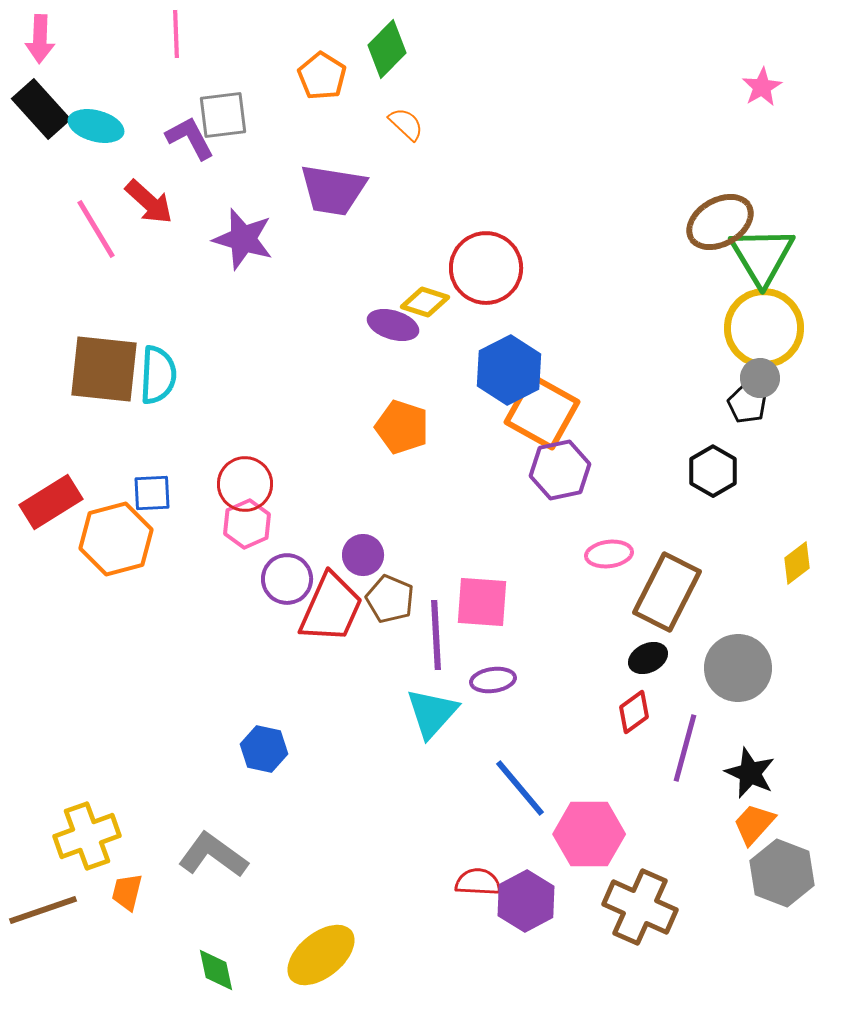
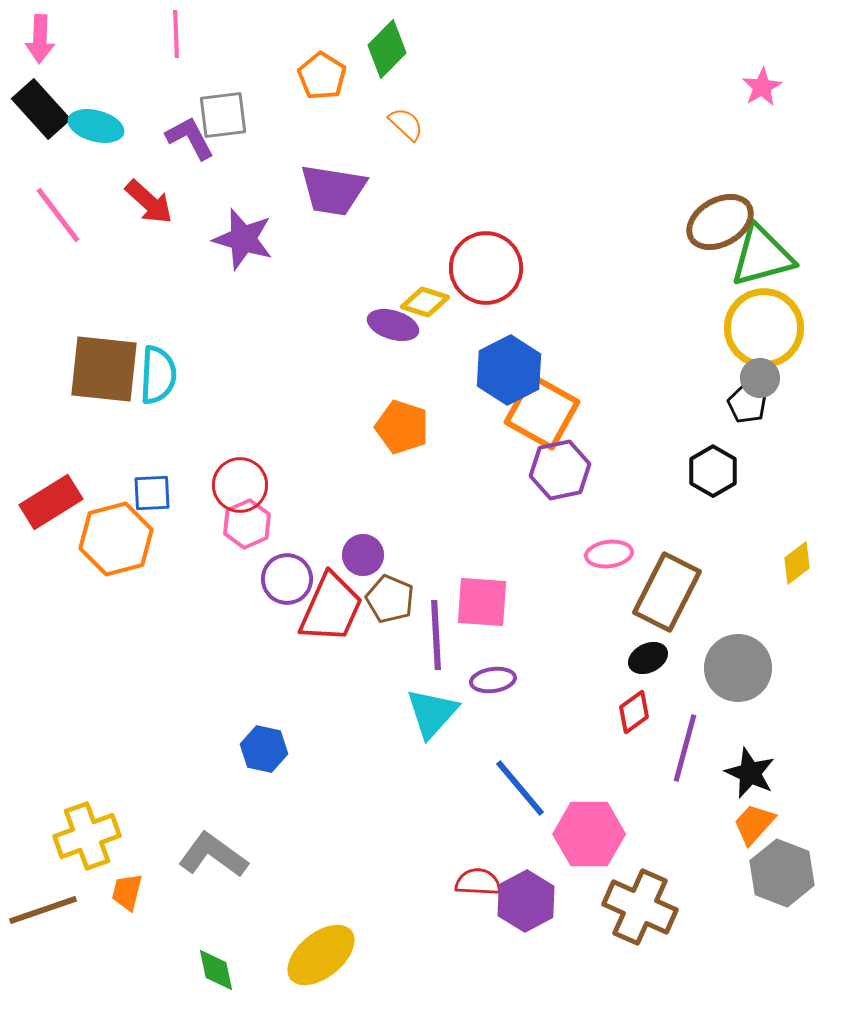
pink line at (96, 229): moved 38 px left, 14 px up; rotated 6 degrees counterclockwise
green triangle at (762, 256): rotated 46 degrees clockwise
red circle at (245, 484): moved 5 px left, 1 px down
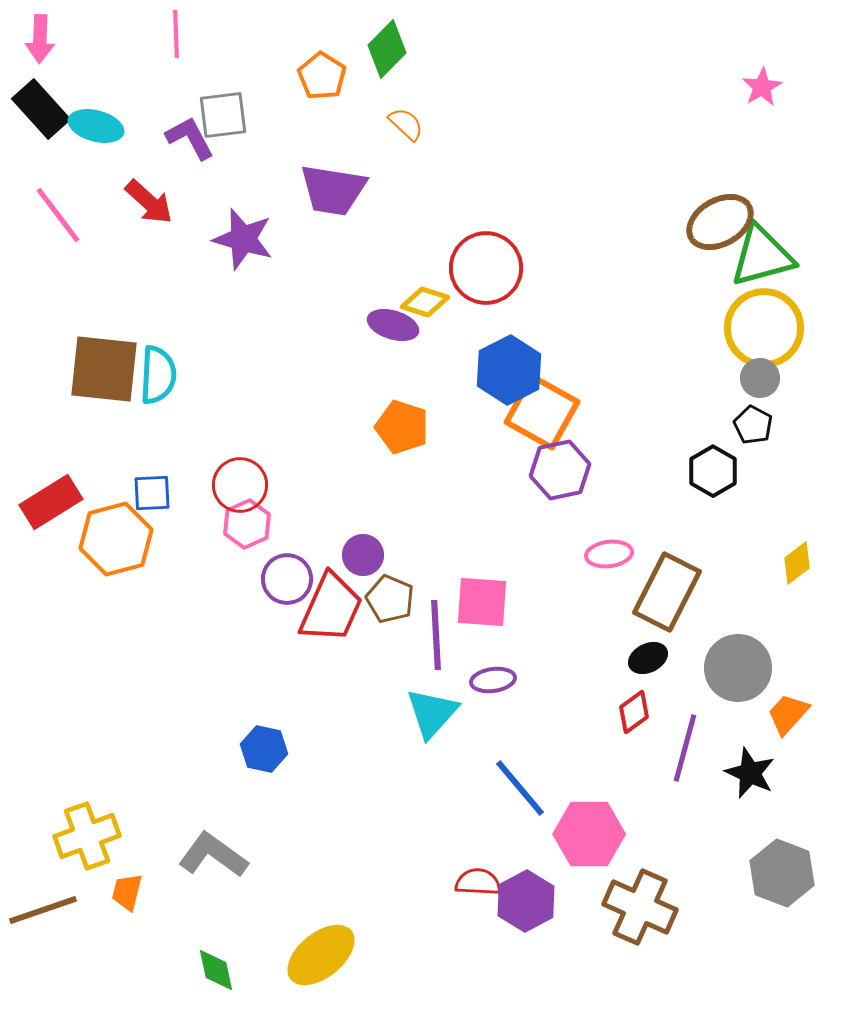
black pentagon at (747, 404): moved 6 px right, 21 px down
orange trapezoid at (754, 824): moved 34 px right, 110 px up
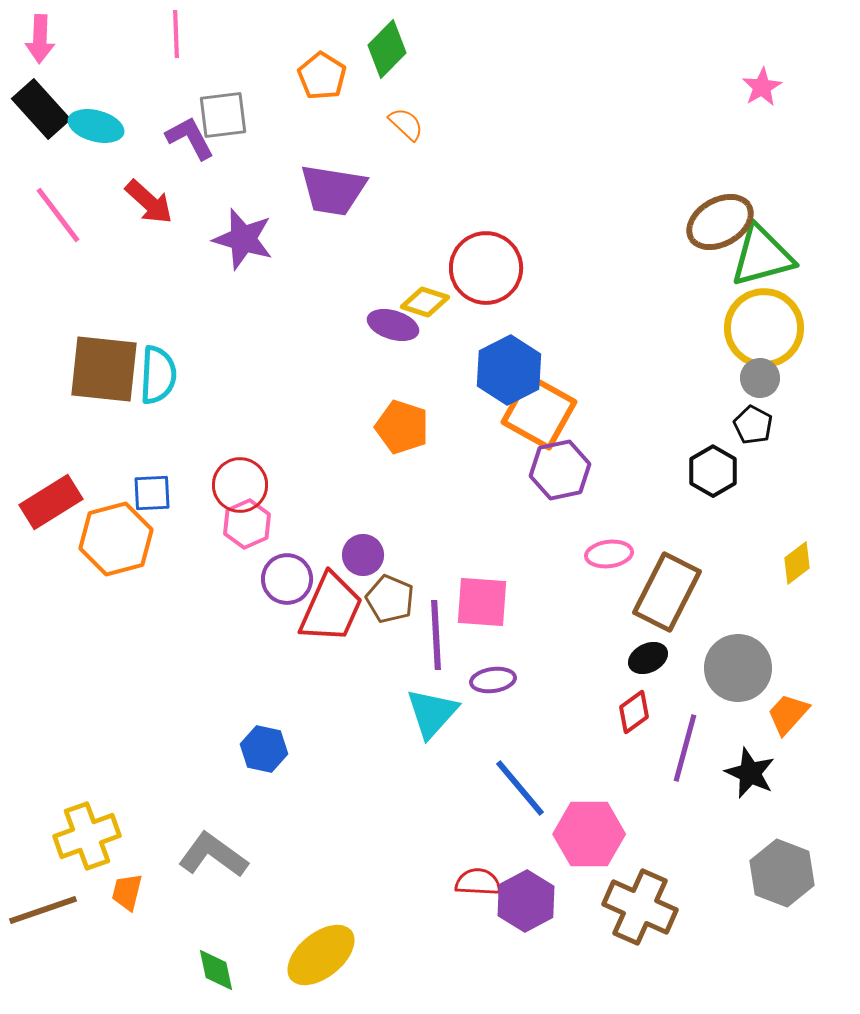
orange square at (542, 412): moved 3 px left
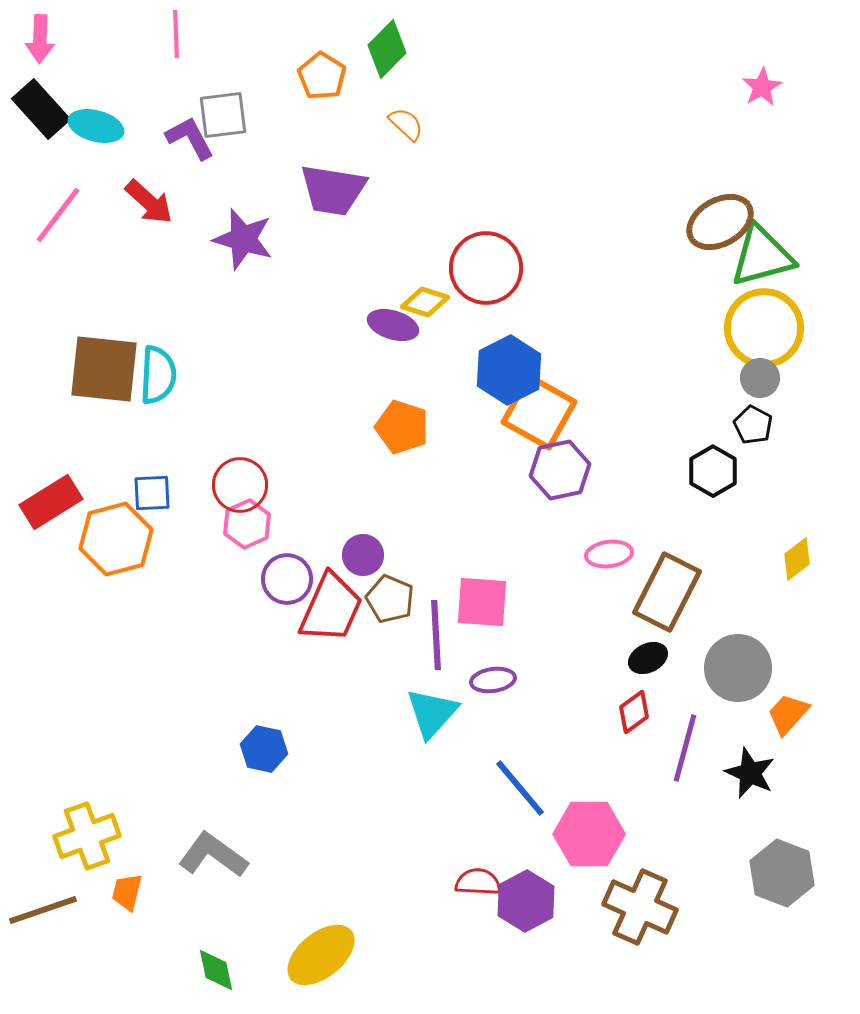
pink line at (58, 215): rotated 74 degrees clockwise
yellow diamond at (797, 563): moved 4 px up
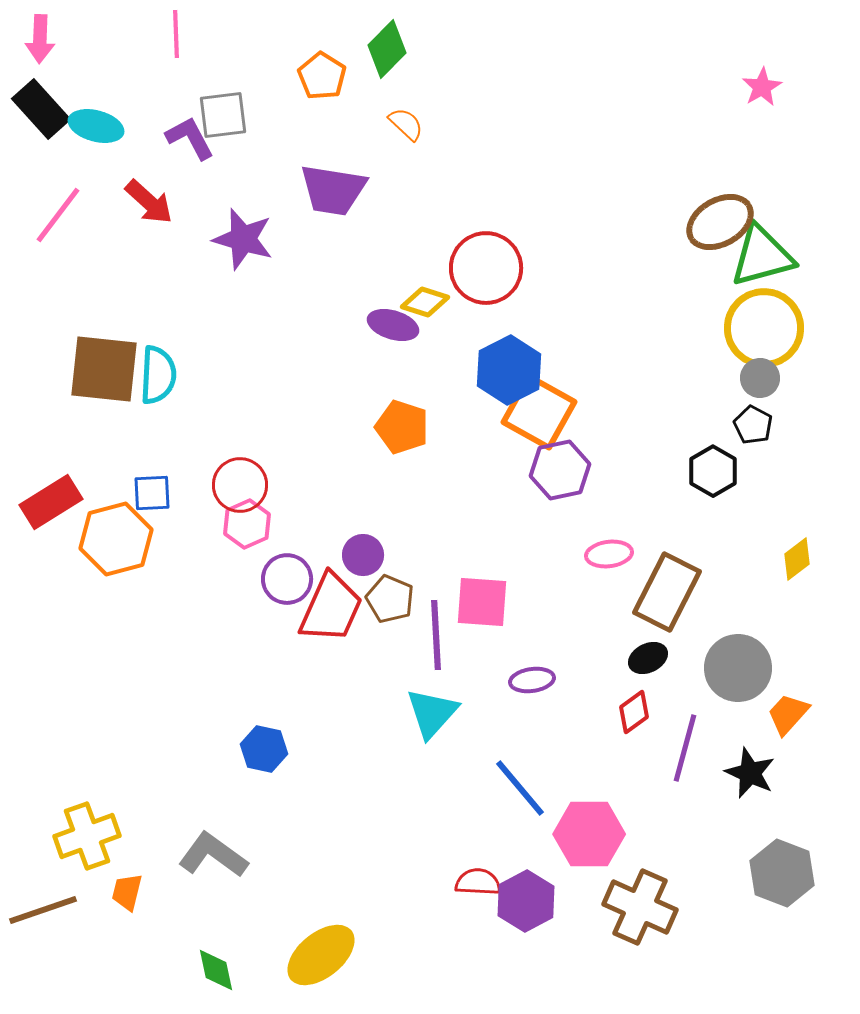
purple ellipse at (493, 680): moved 39 px right
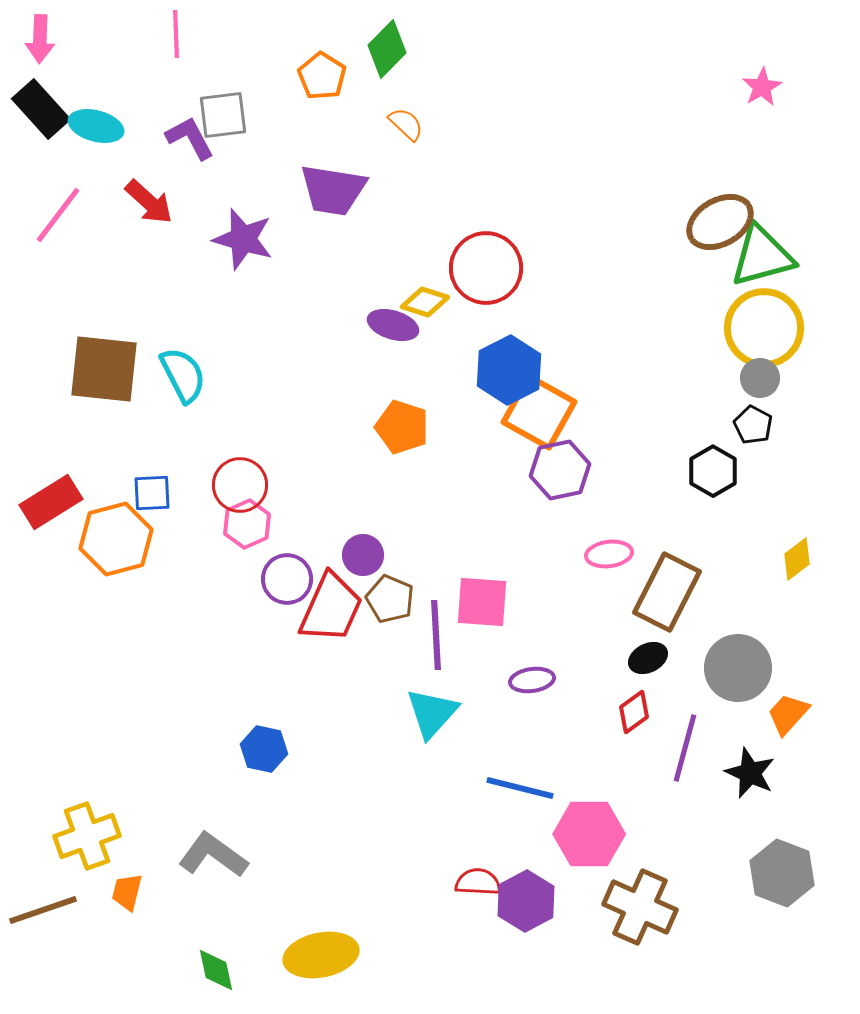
cyan semicircle at (158, 375): moved 25 px right; rotated 30 degrees counterclockwise
blue line at (520, 788): rotated 36 degrees counterclockwise
yellow ellipse at (321, 955): rotated 28 degrees clockwise
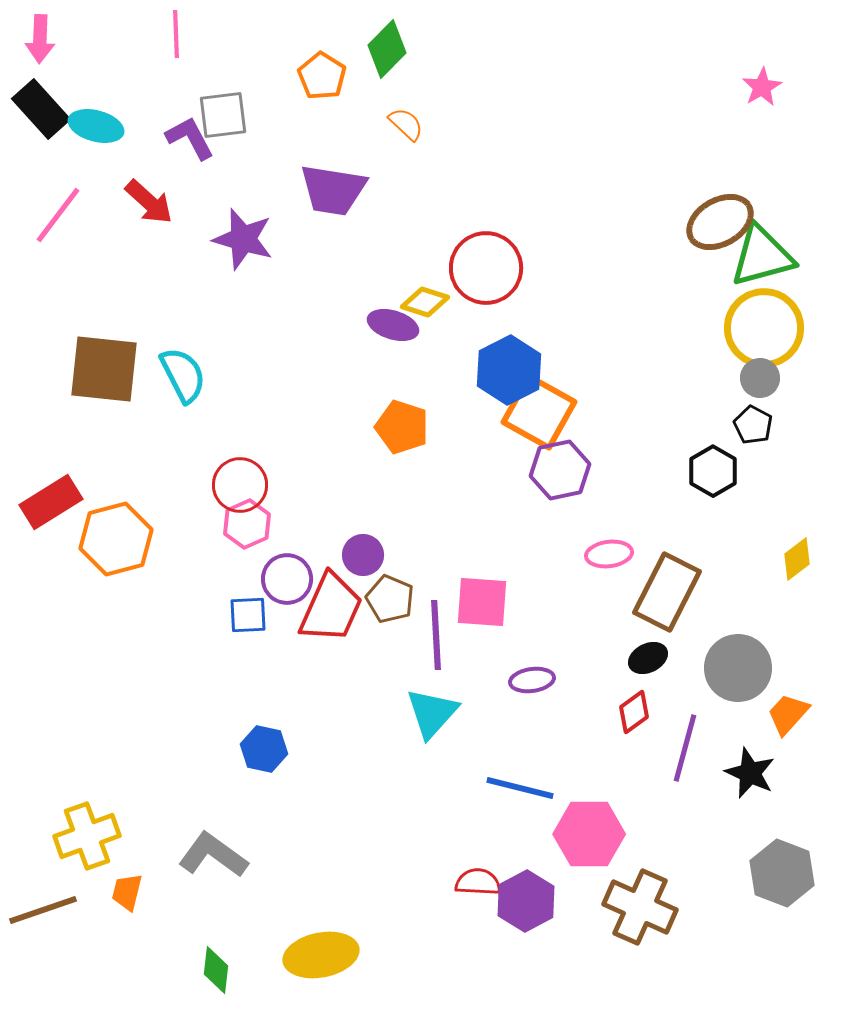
blue square at (152, 493): moved 96 px right, 122 px down
green diamond at (216, 970): rotated 18 degrees clockwise
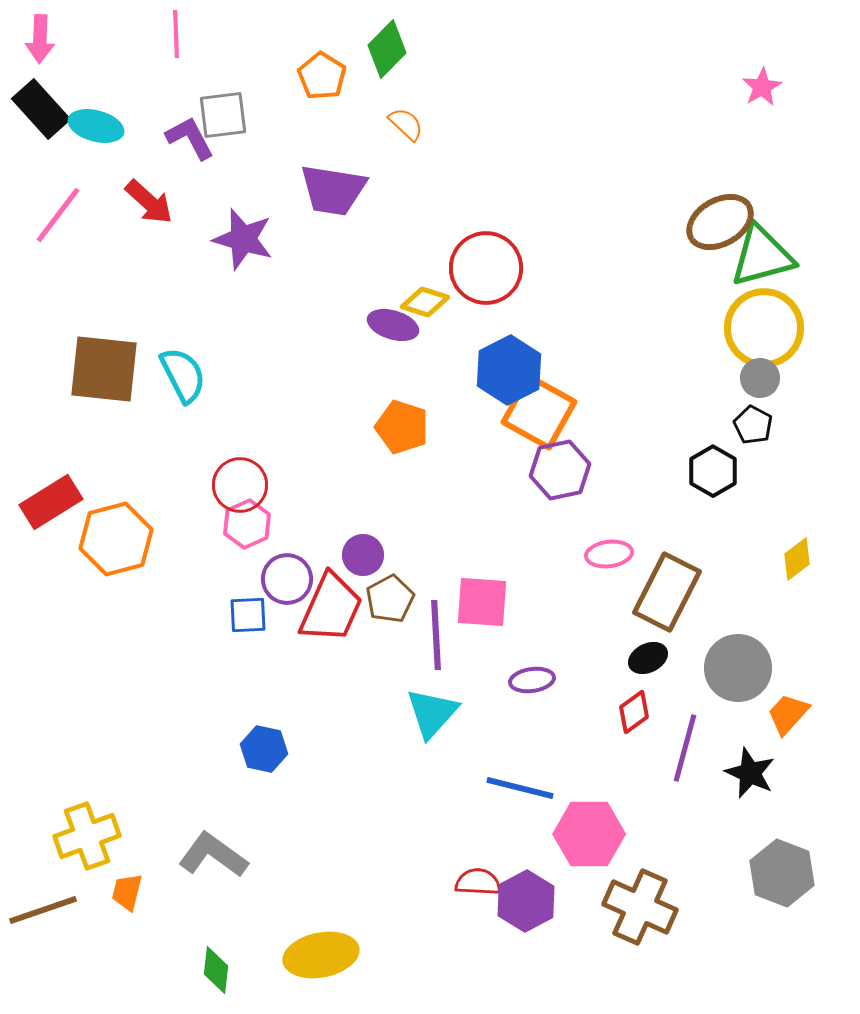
brown pentagon at (390, 599): rotated 21 degrees clockwise
